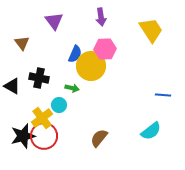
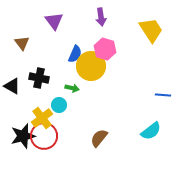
pink hexagon: rotated 20 degrees clockwise
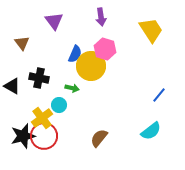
blue line: moved 4 px left; rotated 56 degrees counterclockwise
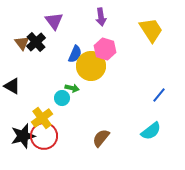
black cross: moved 3 px left, 36 px up; rotated 36 degrees clockwise
cyan circle: moved 3 px right, 7 px up
brown semicircle: moved 2 px right
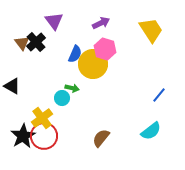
purple arrow: moved 6 px down; rotated 108 degrees counterclockwise
yellow circle: moved 2 px right, 2 px up
black star: rotated 15 degrees counterclockwise
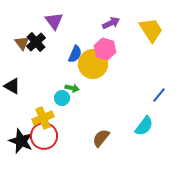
purple arrow: moved 10 px right
yellow cross: moved 1 px right; rotated 15 degrees clockwise
cyan semicircle: moved 7 px left, 5 px up; rotated 15 degrees counterclockwise
black star: moved 2 px left, 5 px down; rotated 20 degrees counterclockwise
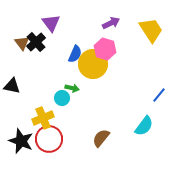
purple triangle: moved 3 px left, 2 px down
black triangle: rotated 18 degrees counterclockwise
red circle: moved 5 px right, 3 px down
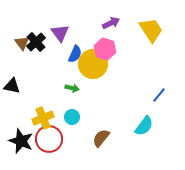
purple triangle: moved 9 px right, 10 px down
cyan circle: moved 10 px right, 19 px down
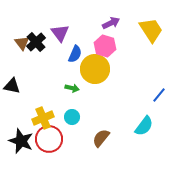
pink hexagon: moved 3 px up
yellow circle: moved 2 px right, 5 px down
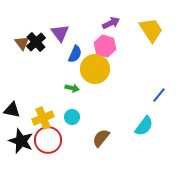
black triangle: moved 24 px down
red circle: moved 1 px left, 1 px down
